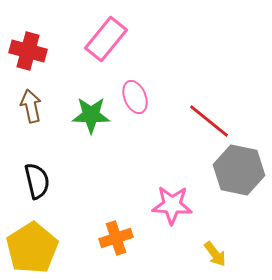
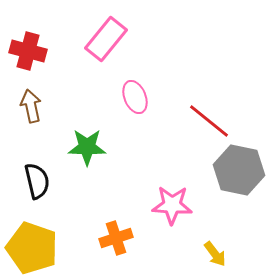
green star: moved 4 px left, 32 px down
yellow pentagon: rotated 21 degrees counterclockwise
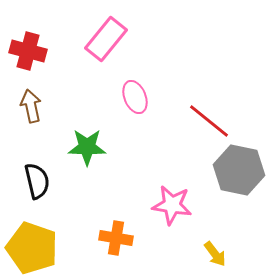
pink star: rotated 6 degrees clockwise
orange cross: rotated 28 degrees clockwise
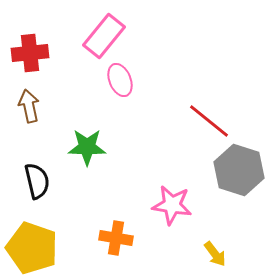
pink rectangle: moved 2 px left, 3 px up
red cross: moved 2 px right, 2 px down; rotated 21 degrees counterclockwise
pink ellipse: moved 15 px left, 17 px up
brown arrow: moved 2 px left
gray hexagon: rotated 6 degrees clockwise
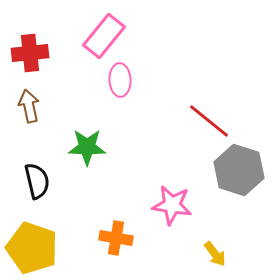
pink ellipse: rotated 20 degrees clockwise
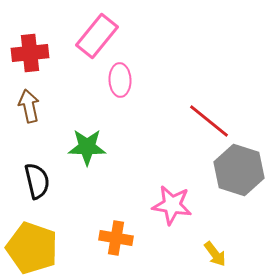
pink rectangle: moved 7 px left
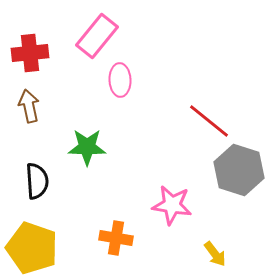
black semicircle: rotated 9 degrees clockwise
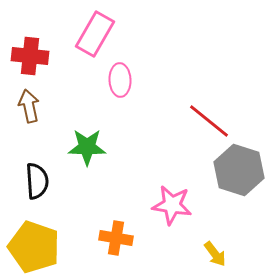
pink rectangle: moved 2 px left, 2 px up; rotated 9 degrees counterclockwise
red cross: moved 3 px down; rotated 12 degrees clockwise
yellow pentagon: moved 2 px right, 1 px up
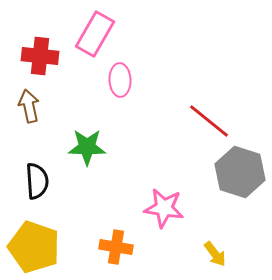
red cross: moved 10 px right
gray hexagon: moved 1 px right, 2 px down
pink star: moved 8 px left, 3 px down
orange cross: moved 9 px down
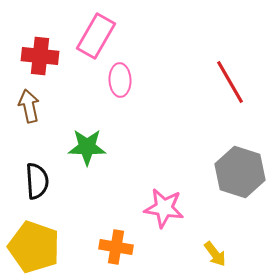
pink rectangle: moved 1 px right, 2 px down
red line: moved 21 px right, 39 px up; rotated 21 degrees clockwise
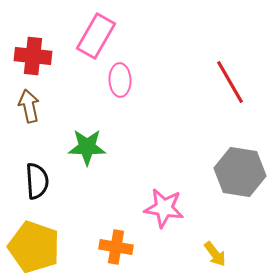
red cross: moved 7 px left
gray hexagon: rotated 9 degrees counterclockwise
